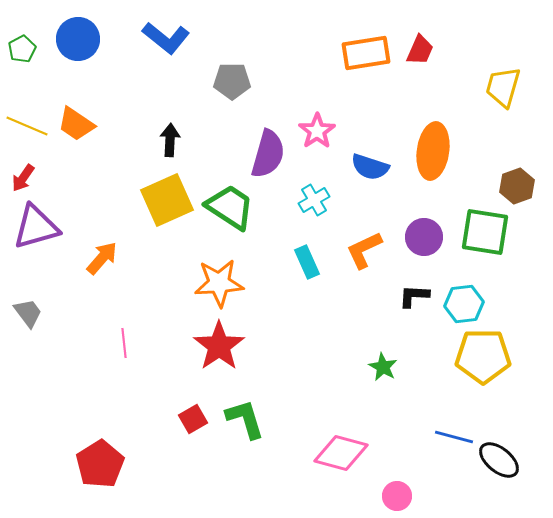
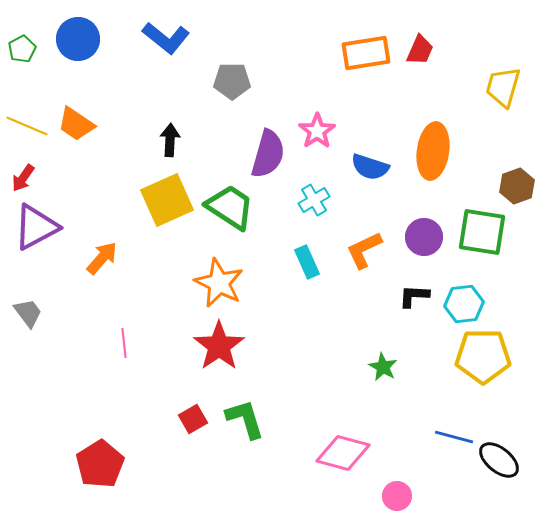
purple triangle: rotated 12 degrees counterclockwise
green square: moved 3 px left
orange star: rotated 30 degrees clockwise
pink diamond: moved 2 px right
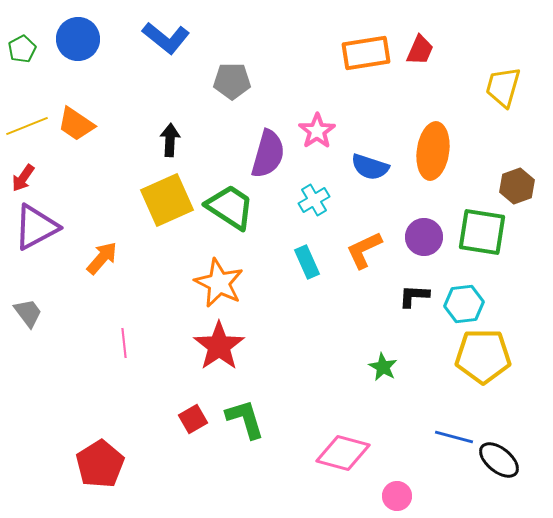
yellow line: rotated 45 degrees counterclockwise
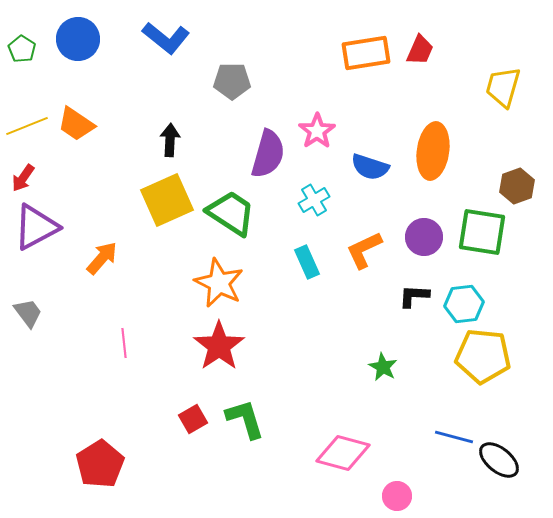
green pentagon: rotated 12 degrees counterclockwise
green trapezoid: moved 1 px right, 6 px down
yellow pentagon: rotated 6 degrees clockwise
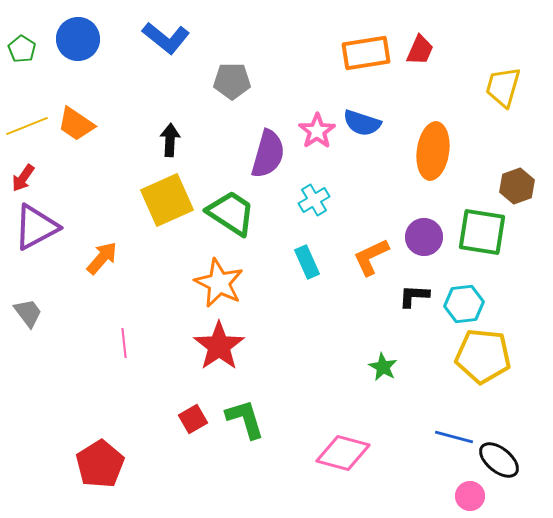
blue semicircle: moved 8 px left, 44 px up
orange L-shape: moved 7 px right, 7 px down
pink circle: moved 73 px right
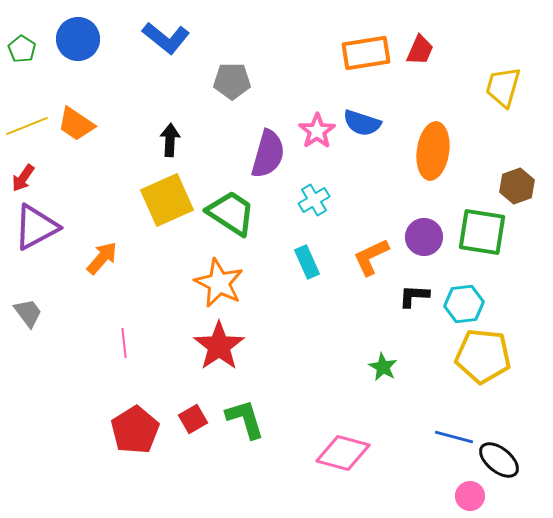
red pentagon: moved 35 px right, 34 px up
